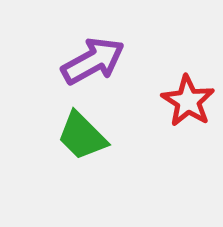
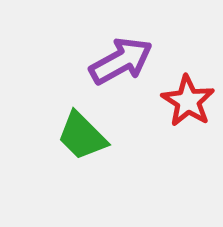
purple arrow: moved 28 px right
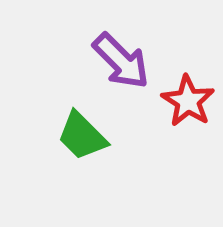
purple arrow: rotated 74 degrees clockwise
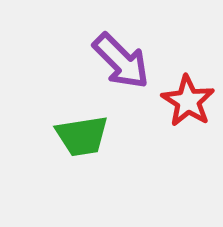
green trapezoid: rotated 54 degrees counterclockwise
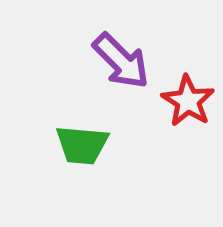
green trapezoid: moved 9 px down; rotated 14 degrees clockwise
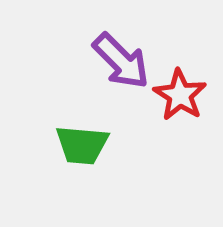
red star: moved 8 px left, 6 px up
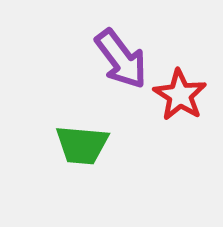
purple arrow: moved 2 px up; rotated 8 degrees clockwise
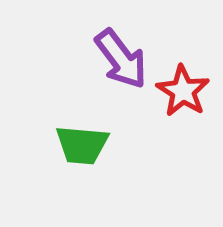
red star: moved 3 px right, 4 px up
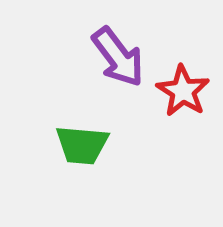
purple arrow: moved 3 px left, 2 px up
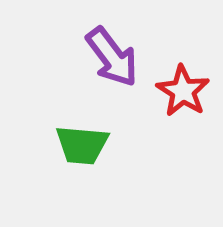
purple arrow: moved 6 px left
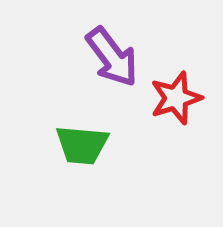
red star: moved 7 px left, 7 px down; rotated 22 degrees clockwise
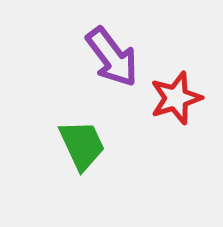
green trapezoid: rotated 120 degrees counterclockwise
